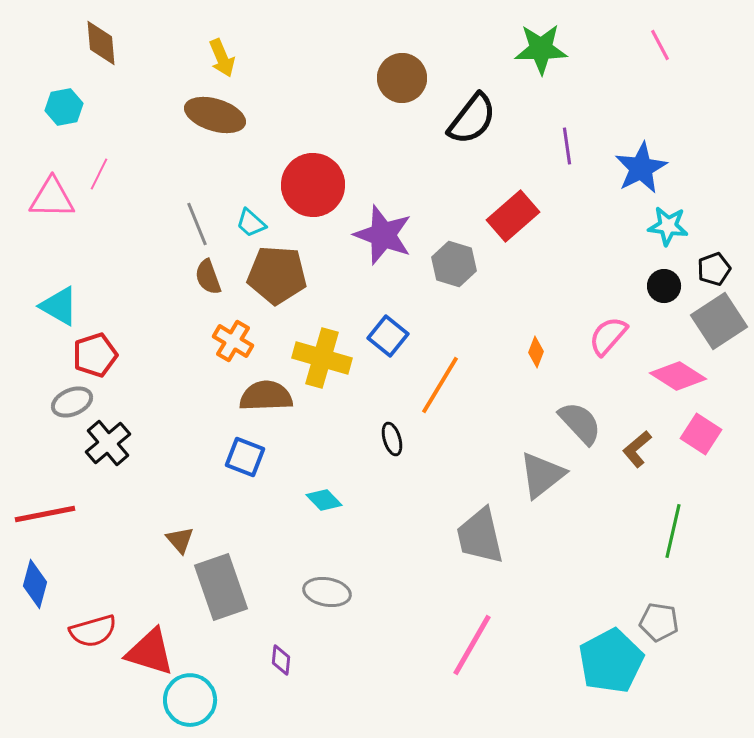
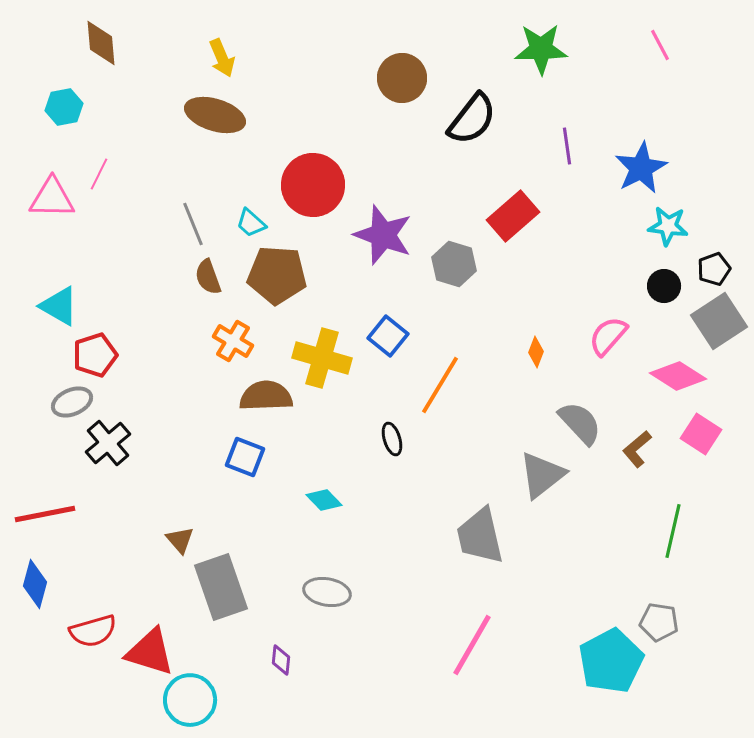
gray line at (197, 224): moved 4 px left
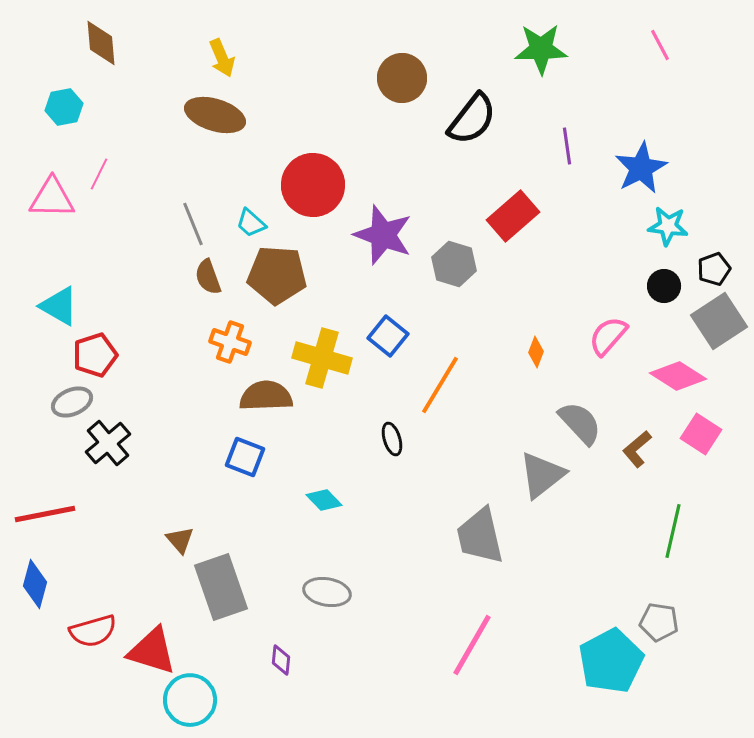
orange cross at (233, 341): moved 3 px left, 1 px down; rotated 12 degrees counterclockwise
red triangle at (150, 652): moved 2 px right, 1 px up
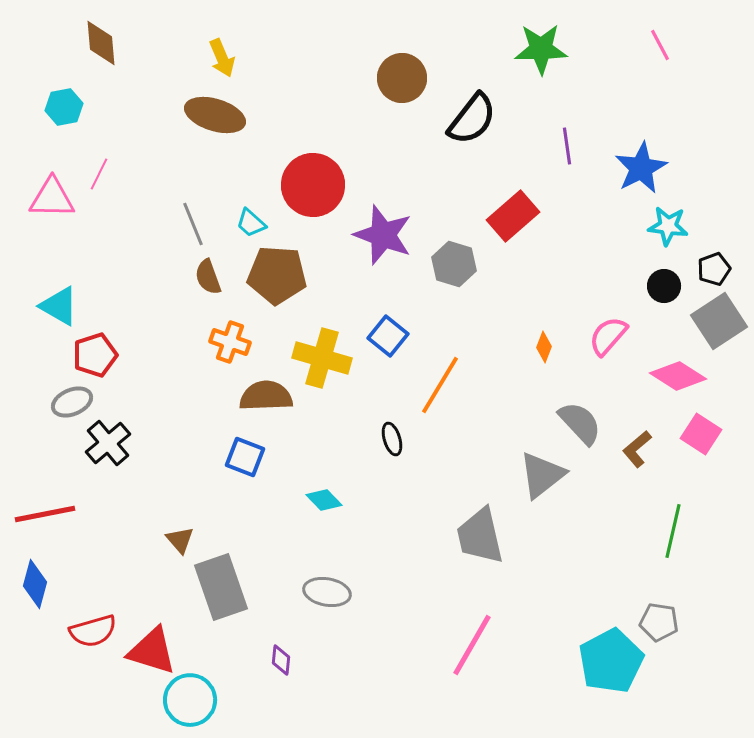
orange diamond at (536, 352): moved 8 px right, 5 px up
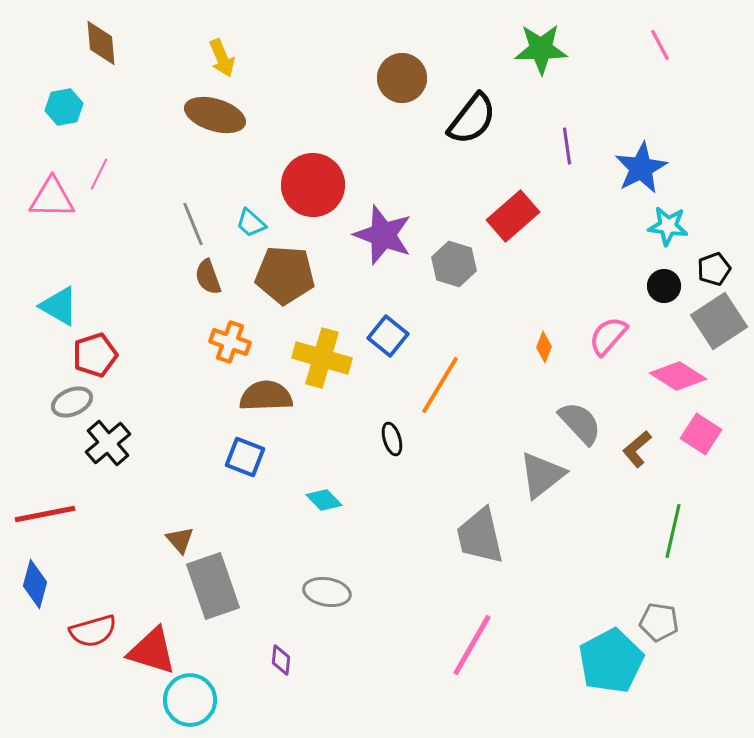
brown pentagon at (277, 275): moved 8 px right
gray rectangle at (221, 587): moved 8 px left, 1 px up
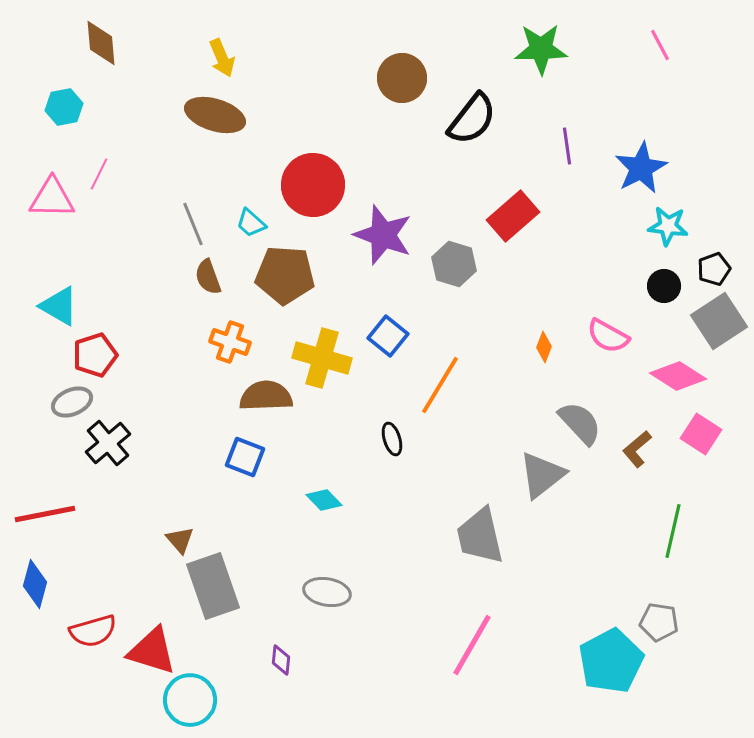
pink semicircle at (608, 336): rotated 102 degrees counterclockwise
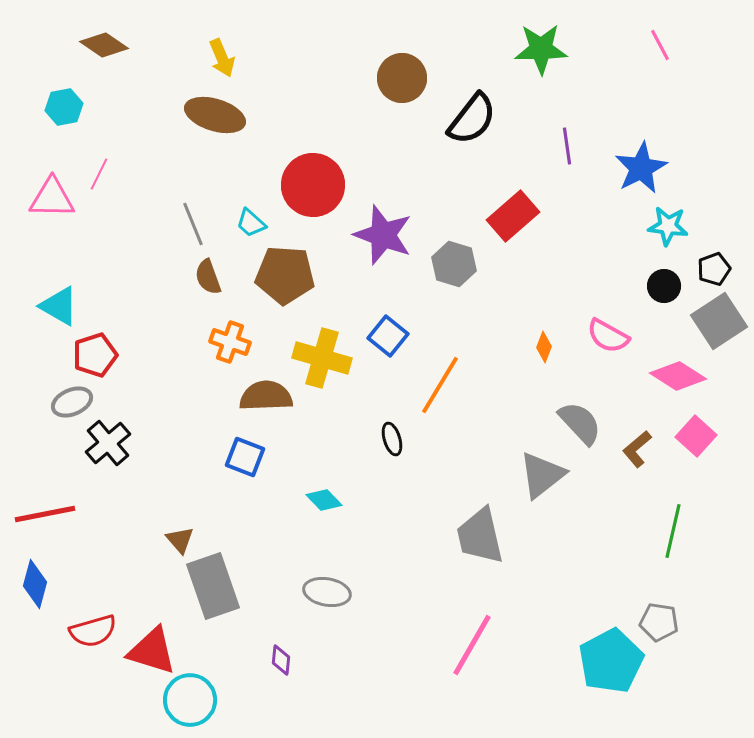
brown diamond at (101, 43): moved 3 px right, 2 px down; rotated 51 degrees counterclockwise
pink square at (701, 434): moved 5 px left, 2 px down; rotated 9 degrees clockwise
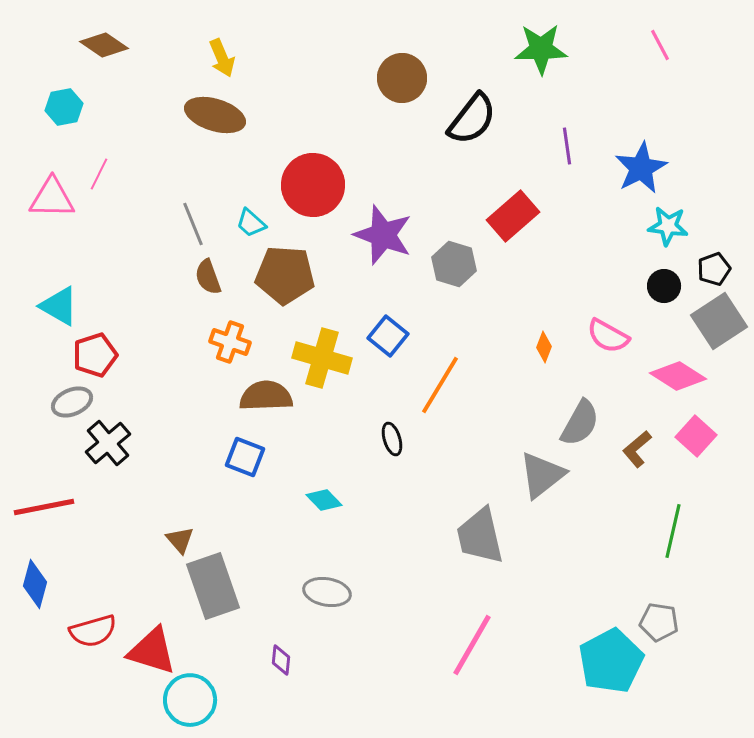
gray semicircle at (580, 423): rotated 72 degrees clockwise
red line at (45, 514): moved 1 px left, 7 px up
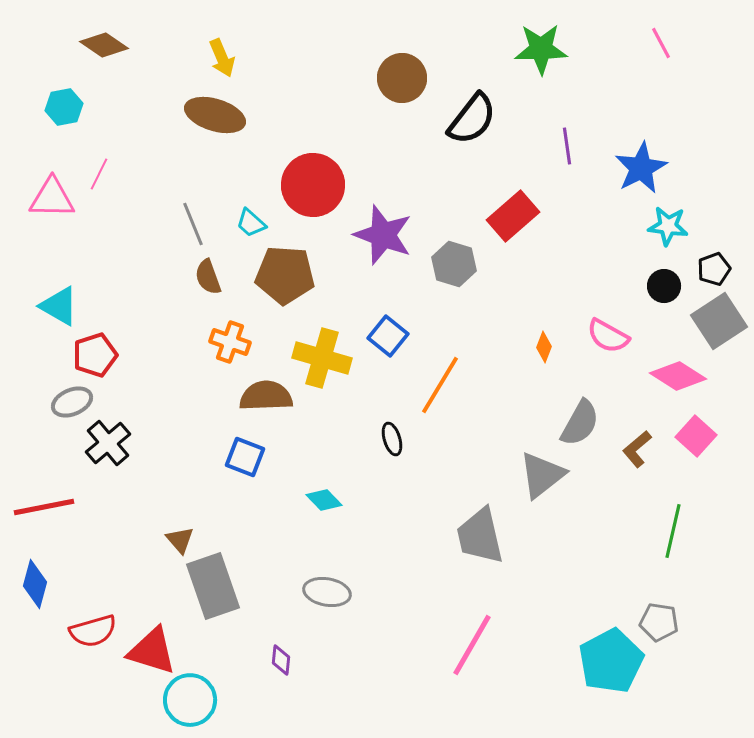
pink line at (660, 45): moved 1 px right, 2 px up
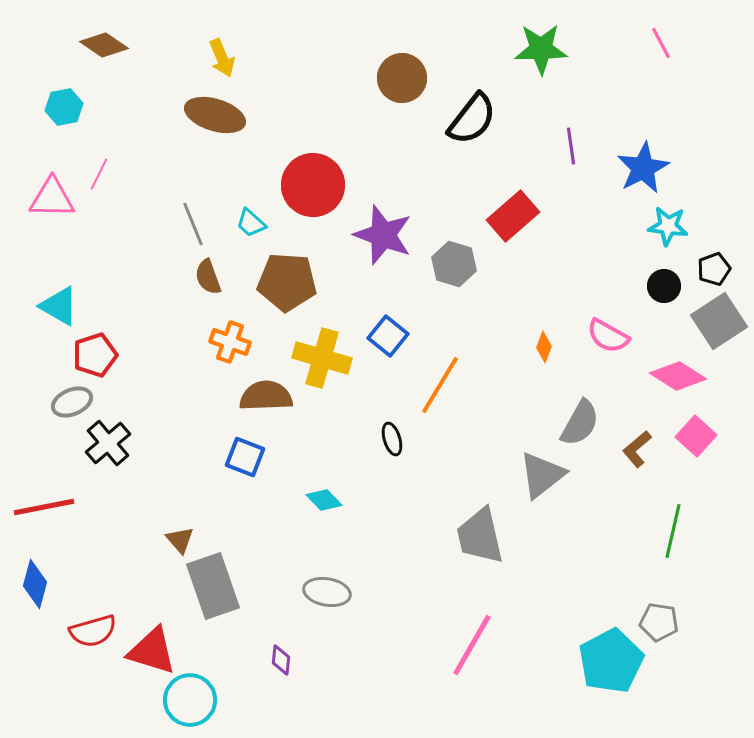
purple line at (567, 146): moved 4 px right
blue star at (641, 168): moved 2 px right
brown pentagon at (285, 275): moved 2 px right, 7 px down
